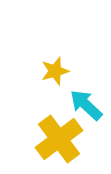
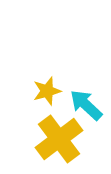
yellow star: moved 8 px left, 20 px down
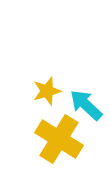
yellow cross: rotated 21 degrees counterclockwise
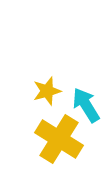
cyan arrow: rotated 15 degrees clockwise
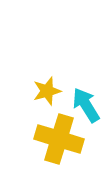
yellow cross: rotated 15 degrees counterclockwise
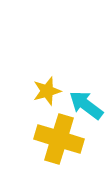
cyan arrow: rotated 21 degrees counterclockwise
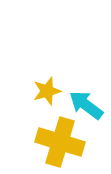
yellow cross: moved 1 px right, 3 px down
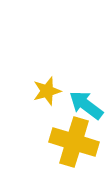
yellow cross: moved 14 px right
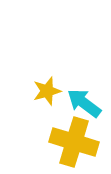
cyan arrow: moved 2 px left, 2 px up
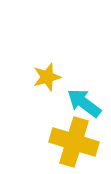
yellow star: moved 14 px up
